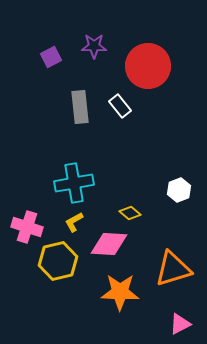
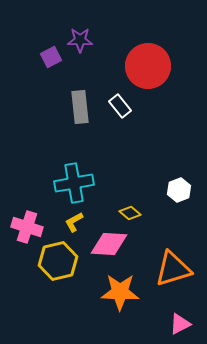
purple star: moved 14 px left, 6 px up
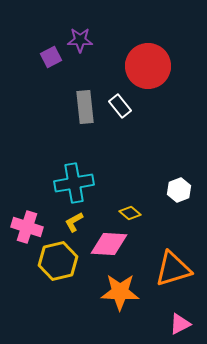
gray rectangle: moved 5 px right
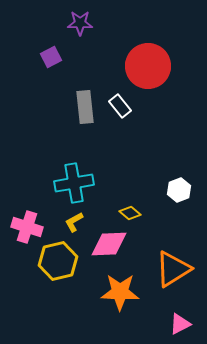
purple star: moved 17 px up
pink diamond: rotated 6 degrees counterclockwise
orange triangle: rotated 15 degrees counterclockwise
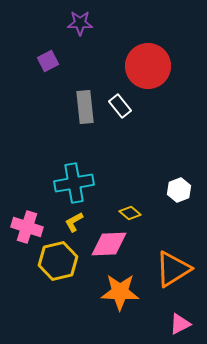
purple square: moved 3 px left, 4 px down
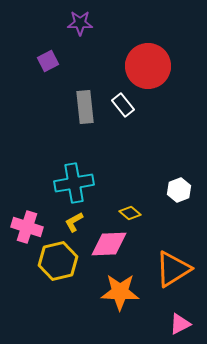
white rectangle: moved 3 px right, 1 px up
